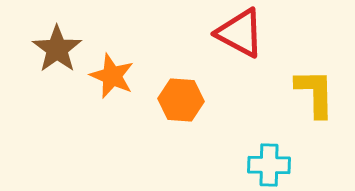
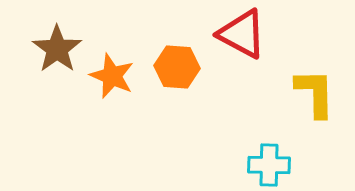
red triangle: moved 2 px right, 1 px down
orange hexagon: moved 4 px left, 33 px up
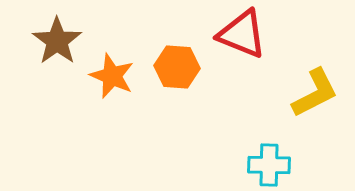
red triangle: rotated 6 degrees counterclockwise
brown star: moved 8 px up
yellow L-shape: rotated 64 degrees clockwise
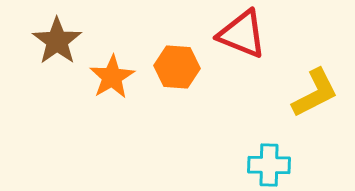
orange star: moved 1 px down; rotated 18 degrees clockwise
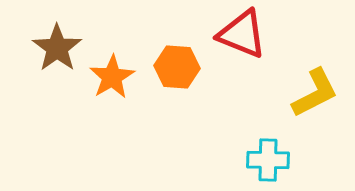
brown star: moved 7 px down
cyan cross: moved 1 px left, 5 px up
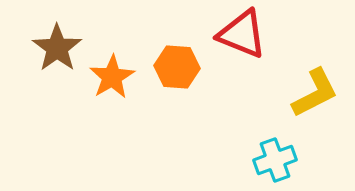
cyan cross: moved 7 px right; rotated 21 degrees counterclockwise
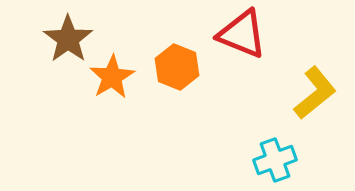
brown star: moved 11 px right, 9 px up
orange hexagon: rotated 18 degrees clockwise
yellow L-shape: rotated 12 degrees counterclockwise
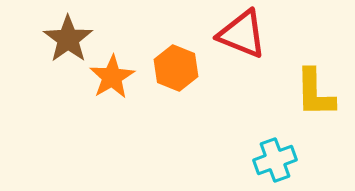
orange hexagon: moved 1 px left, 1 px down
yellow L-shape: rotated 128 degrees clockwise
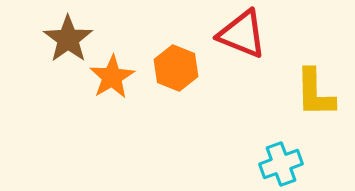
cyan cross: moved 6 px right, 4 px down
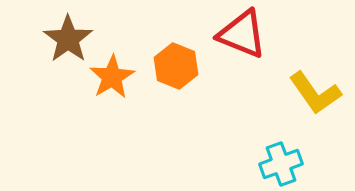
orange hexagon: moved 2 px up
yellow L-shape: rotated 34 degrees counterclockwise
